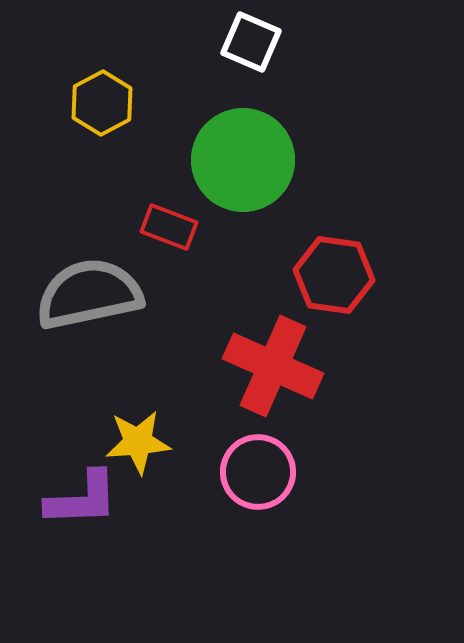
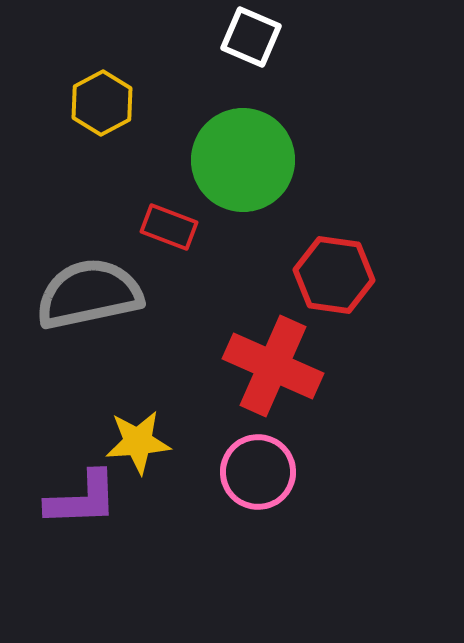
white square: moved 5 px up
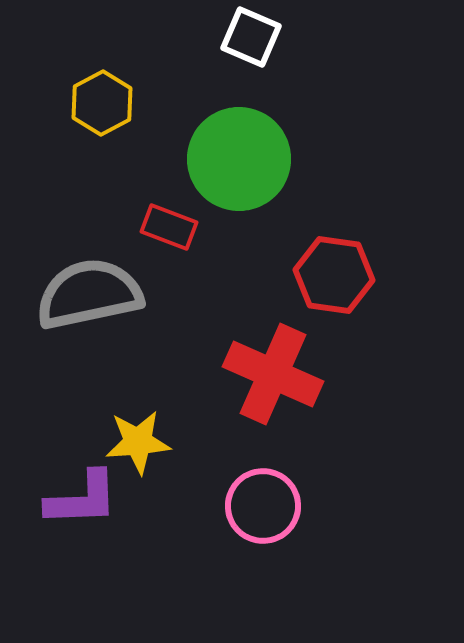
green circle: moved 4 px left, 1 px up
red cross: moved 8 px down
pink circle: moved 5 px right, 34 px down
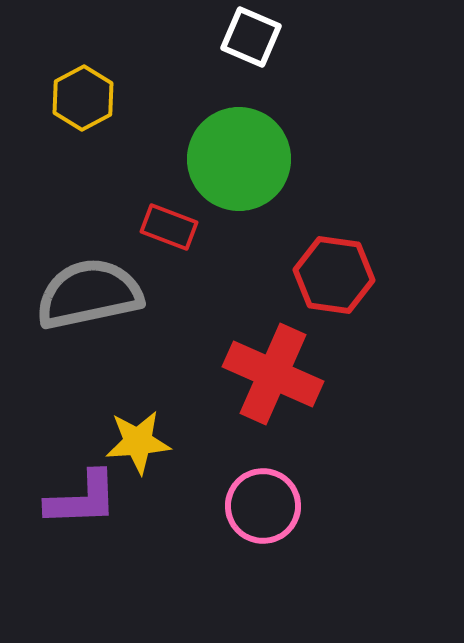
yellow hexagon: moved 19 px left, 5 px up
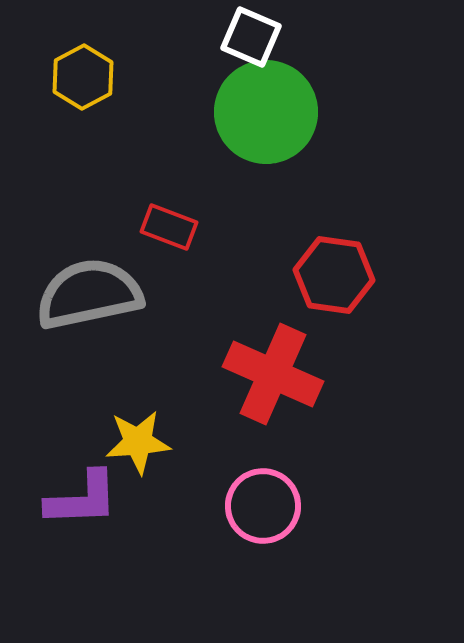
yellow hexagon: moved 21 px up
green circle: moved 27 px right, 47 px up
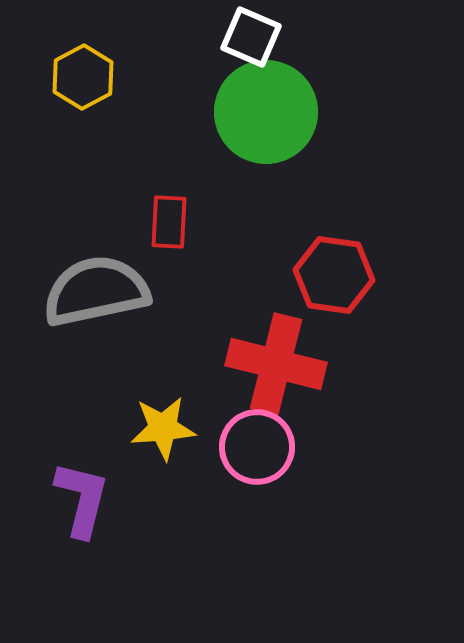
red rectangle: moved 5 px up; rotated 72 degrees clockwise
gray semicircle: moved 7 px right, 3 px up
red cross: moved 3 px right, 10 px up; rotated 10 degrees counterclockwise
yellow star: moved 25 px right, 14 px up
purple L-shape: rotated 74 degrees counterclockwise
pink circle: moved 6 px left, 59 px up
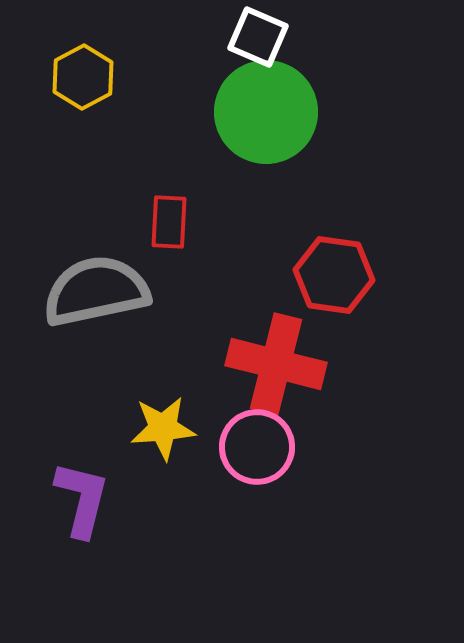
white square: moved 7 px right
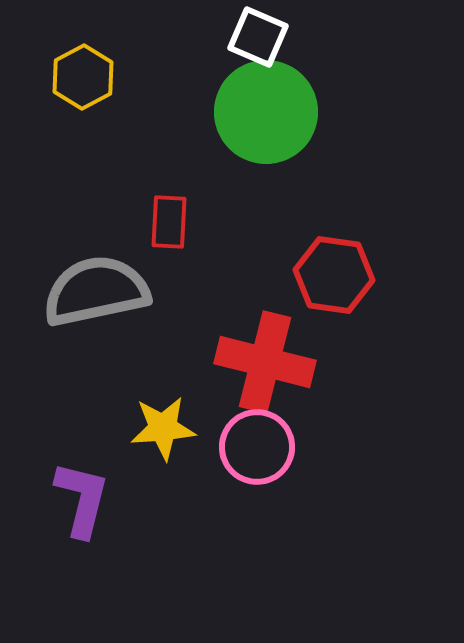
red cross: moved 11 px left, 2 px up
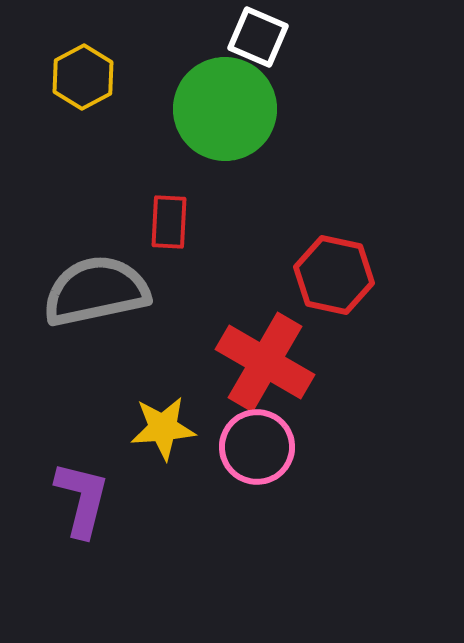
green circle: moved 41 px left, 3 px up
red hexagon: rotated 4 degrees clockwise
red cross: rotated 16 degrees clockwise
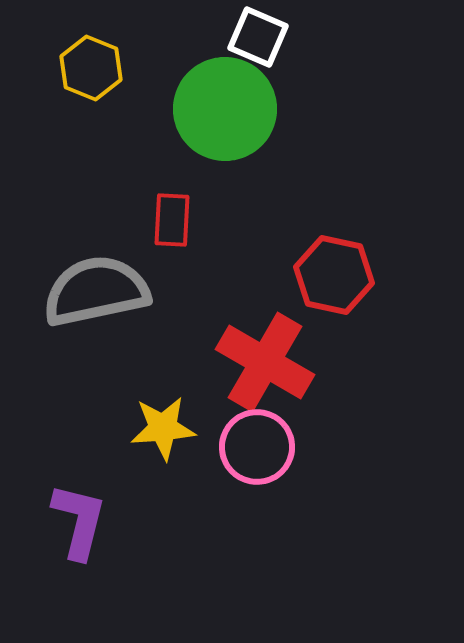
yellow hexagon: moved 8 px right, 9 px up; rotated 10 degrees counterclockwise
red rectangle: moved 3 px right, 2 px up
purple L-shape: moved 3 px left, 22 px down
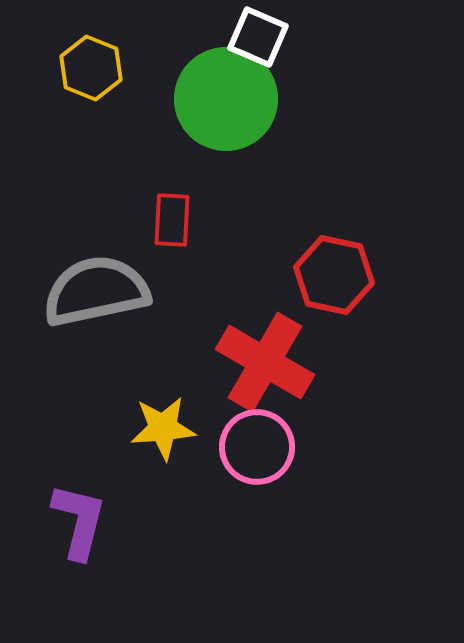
green circle: moved 1 px right, 10 px up
